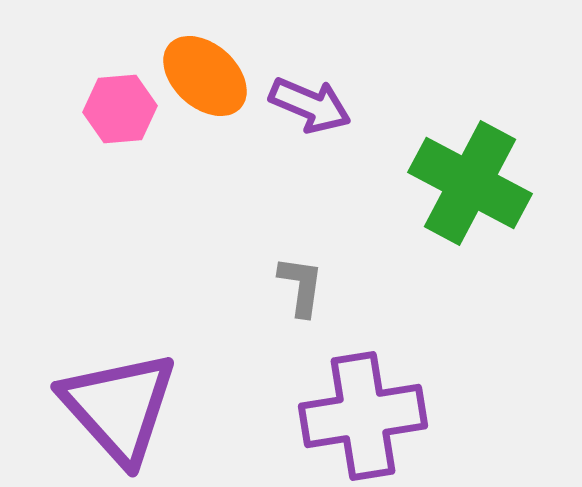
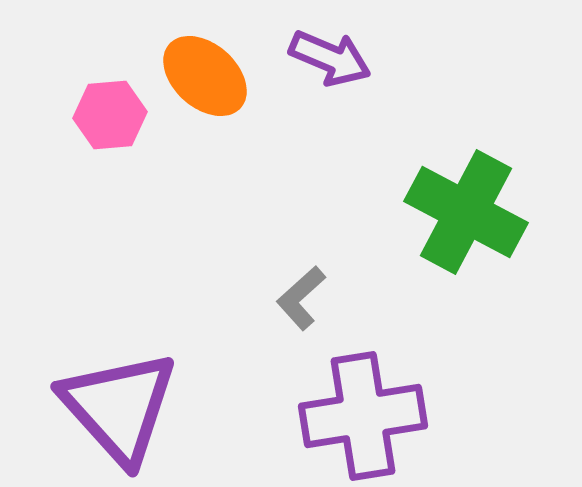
purple arrow: moved 20 px right, 47 px up
pink hexagon: moved 10 px left, 6 px down
green cross: moved 4 px left, 29 px down
gray L-shape: moved 12 px down; rotated 140 degrees counterclockwise
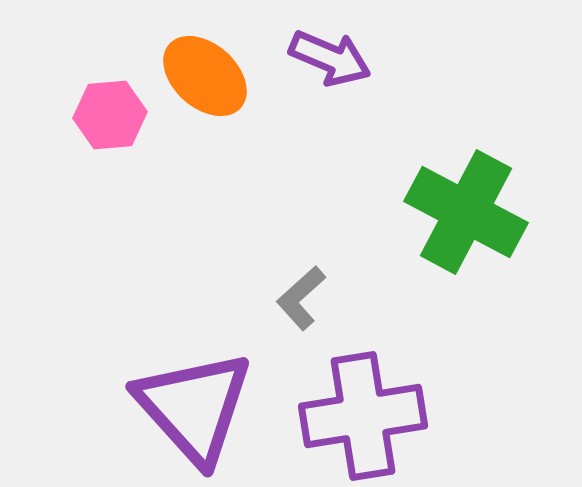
purple triangle: moved 75 px right
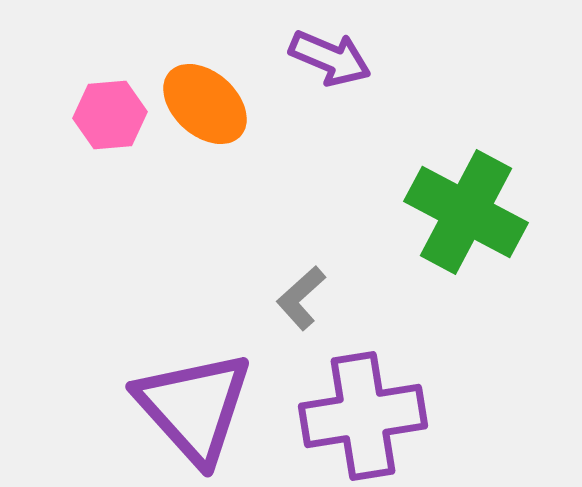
orange ellipse: moved 28 px down
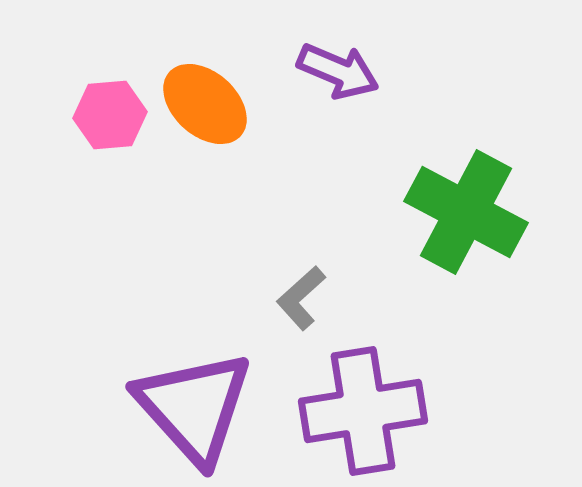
purple arrow: moved 8 px right, 13 px down
purple cross: moved 5 px up
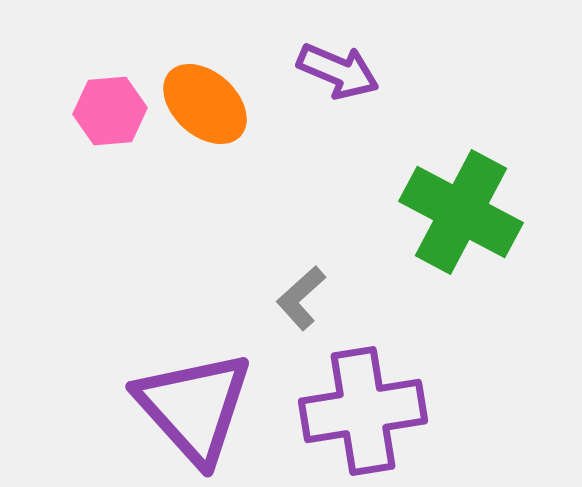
pink hexagon: moved 4 px up
green cross: moved 5 px left
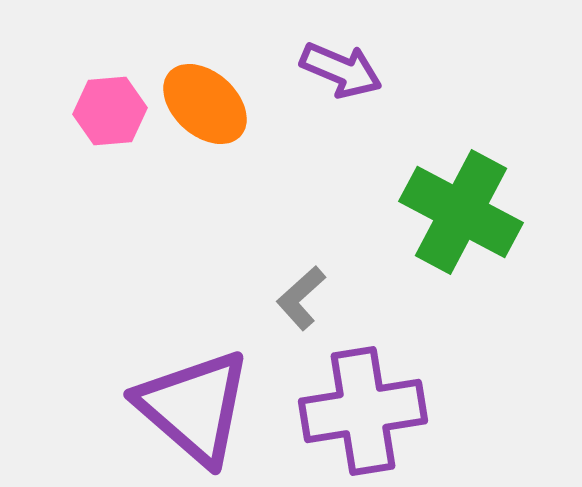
purple arrow: moved 3 px right, 1 px up
purple triangle: rotated 7 degrees counterclockwise
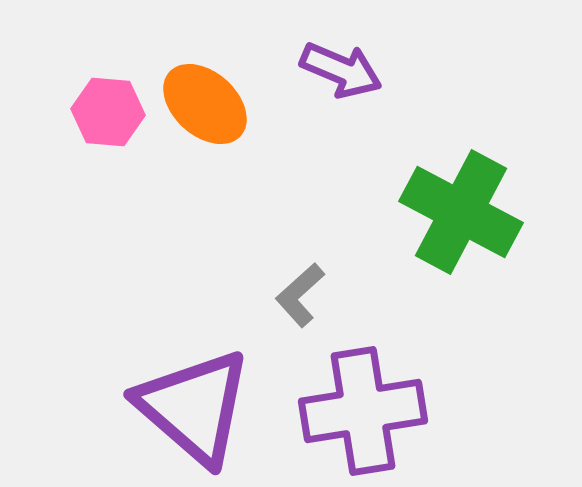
pink hexagon: moved 2 px left, 1 px down; rotated 10 degrees clockwise
gray L-shape: moved 1 px left, 3 px up
